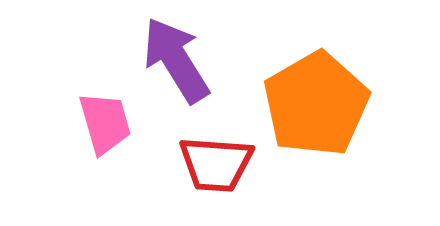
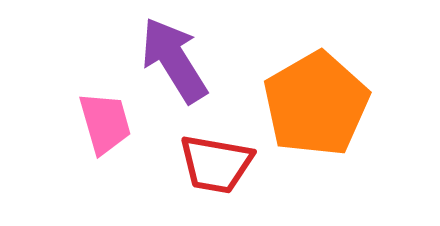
purple arrow: moved 2 px left
red trapezoid: rotated 6 degrees clockwise
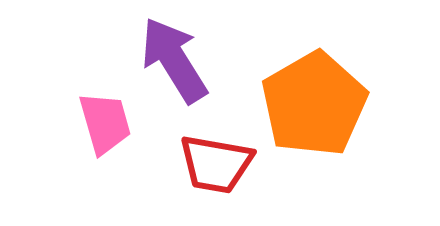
orange pentagon: moved 2 px left
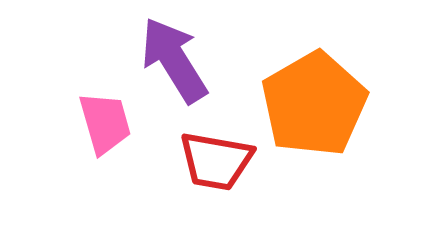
red trapezoid: moved 3 px up
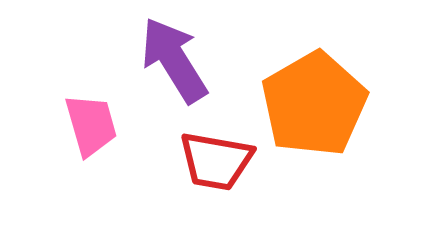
pink trapezoid: moved 14 px left, 2 px down
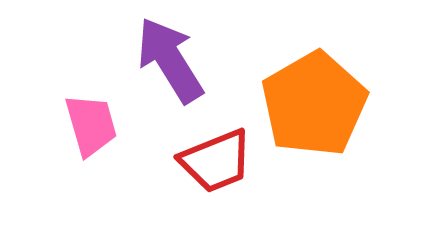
purple arrow: moved 4 px left
red trapezoid: rotated 32 degrees counterclockwise
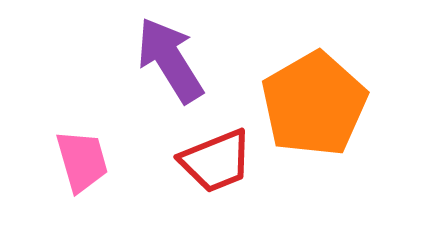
pink trapezoid: moved 9 px left, 36 px down
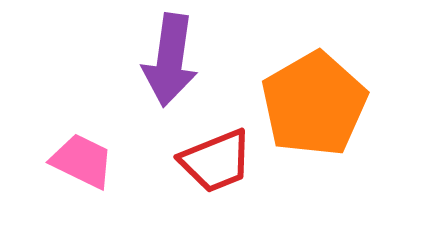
purple arrow: rotated 140 degrees counterclockwise
pink trapezoid: rotated 48 degrees counterclockwise
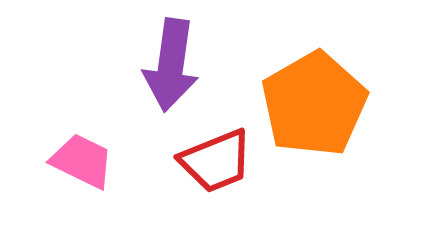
purple arrow: moved 1 px right, 5 px down
